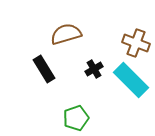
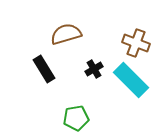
green pentagon: rotated 10 degrees clockwise
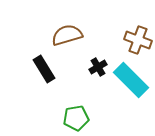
brown semicircle: moved 1 px right, 1 px down
brown cross: moved 2 px right, 3 px up
black cross: moved 4 px right, 2 px up
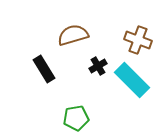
brown semicircle: moved 6 px right
black cross: moved 1 px up
cyan rectangle: moved 1 px right
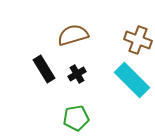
black cross: moved 21 px left, 8 px down
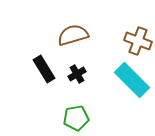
brown cross: moved 1 px down
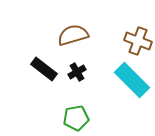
black rectangle: rotated 20 degrees counterclockwise
black cross: moved 2 px up
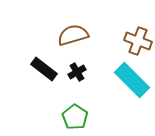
green pentagon: moved 1 px left, 1 px up; rotated 30 degrees counterclockwise
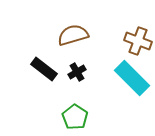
cyan rectangle: moved 2 px up
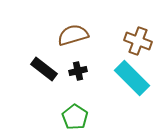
black cross: moved 1 px right, 1 px up; rotated 18 degrees clockwise
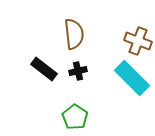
brown semicircle: moved 1 px right, 1 px up; rotated 100 degrees clockwise
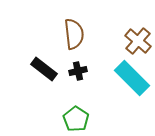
brown cross: rotated 20 degrees clockwise
green pentagon: moved 1 px right, 2 px down
